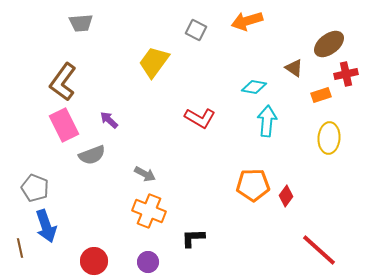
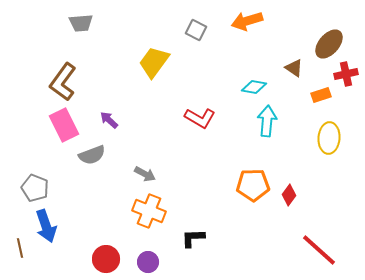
brown ellipse: rotated 12 degrees counterclockwise
red diamond: moved 3 px right, 1 px up
red circle: moved 12 px right, 2 px up
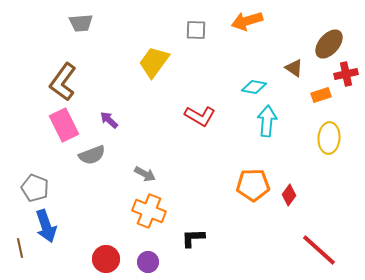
gray square: rotated 25 degrees counterclockwise
red L-shape: moved 2 px up
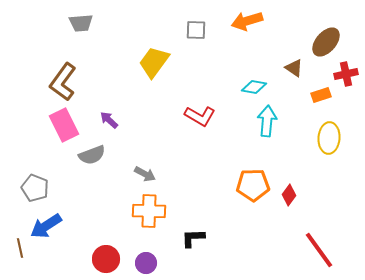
brown ellipse: moved 3 px left, 2 px up
orange cross: rotated 20 degrees counterclockwise
blue arrow: rotated 76 degrees clockwise
red line: rotated 12 degrees clockwise
purple circle: moved 2 px left, 1 px down
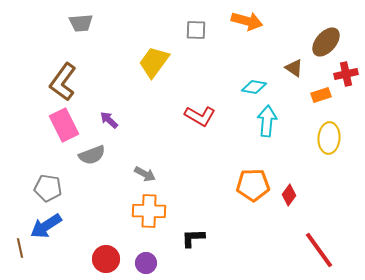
orange arrow: rotated 148 degrees counterclockwise
gray pentagon: moved 13 px right; rotated 12 degrees counterclockwise
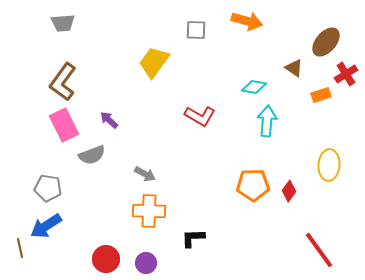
gray trapezoid: moved 18 px left
red cross: rotated 20 degrees counterclockwise
yellow ellipse: moved 27 px down
red diamond: moved 4 px up
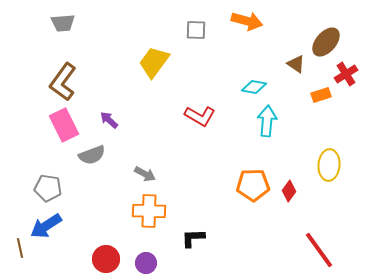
brown triangle: moved 2 px right, 4 px up
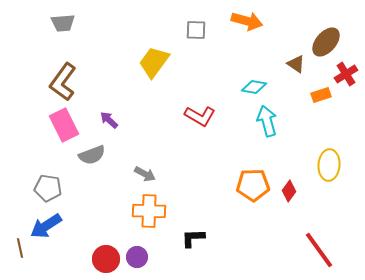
cyan arrow: rotated 20 degrees counterclockwise
purple circle: moved 9 px left, 6 px up
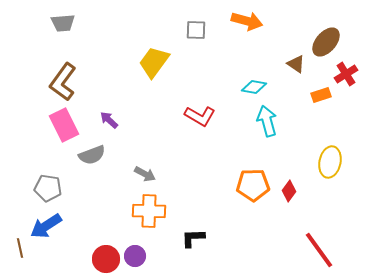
yellow ellipse: moved 1 px right, 3 px up; rotated 8 degrees clockwise
purple circle: moved 2 px left, 1 px up
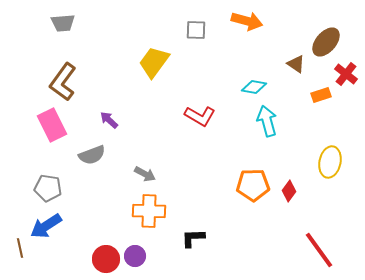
red cross: rotated 20 degrees counterclockwise
pink rectangle: moved 12 px left
